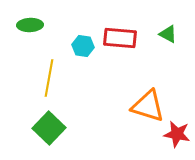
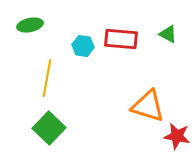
green ellipse: rotated 10 degrees counterclockwise
red rectangle: moved 1 px right, 1 px down
yellow line: moved 2 px left
red star: moved 2 px down
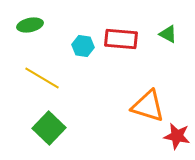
yellow line: moved 5 px left; rotated 69 degrees counterclockwise
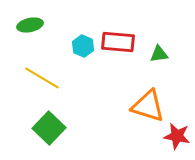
green triangle: moved 9 px left, 20 px down; rotated 36 degrees counterclockwise
red rectangle: moved 3 px left, 3 px down
cyan hexagon: rotated 15 degrees clockwise
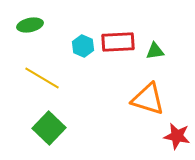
red rectangle: rotated 8 degrees counterclockwise
green triangle: moved 4 px left, 3 px up
orange triangle: moved 7 px up
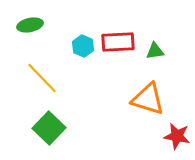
yellow line: rotated 15 degrees clockwise
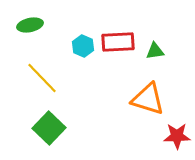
red star: rotated 12 degrees counterclockwise
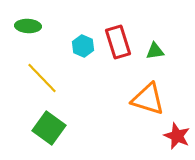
green ellipse: moved 2 px left, 1 px down; rotated 15 degrees clockwise
red rectangle: rotated 76 degrees clockwise
green square: rotated 8 degrees counterclockwise
red star: rotated 24 degrees clockwise
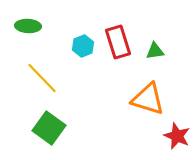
cyan hexagon: rotated 15 degrees clockwise
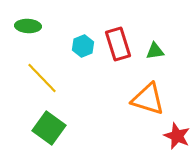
red rectangle: moved 2 px down
